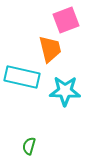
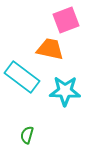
orange trapezoid: rotated 64 degrees counterclockwise
cyan rectangle: rotated 24 degrees clockwise
green semicircle: moved 2 px left, 11 px up
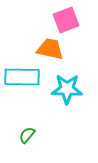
cyan rectangle: rotated 36 degrees counterclockwise
cyan star: moved 2 px right, 2 px up
green semicircle: rotated 24 degrees clockwise
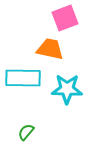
pink square: moved 1 px left, 2 px up
cyan rectangle: moved 1 px right, 1 px down
green semicircle: moved 1 px left, 3 px up
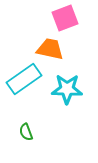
cyan rectangle: moved 1 px right, 1 px down; rotated 36 degrees counterclockwise
green semicircle: rotated 60 degrees counterclockwise
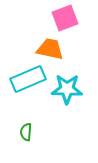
cyan rectangle: moved 4 px right; rotated 12 degrees clockwise
green semicircle: rotated 24 degrees clockwise
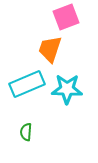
pink square: moved 1 px right, 1 px up
orange trapezoid: rotated 84 degrees counterclockwise
cyan rectangle: moved 1 px left, 5 px down
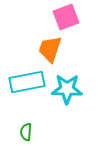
cyan rectangle: moved 2 px up; rotated 12 degrees clockwise
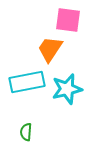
pink square: moved 2 px right, 3 px down; rotated 28 degrees clockwise
orange trapezoid: rotated 16 degrees clockwise
cyan star: rotated 16 degrees counterclockwise
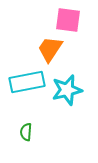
cyan star: moved 1 px down
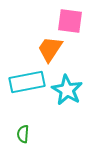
pink square: moved 2 px right, 1 px down
cyan star: rotated 28 degrees counterclockwise
green semicircle: moved 3 px left, 2 px down
